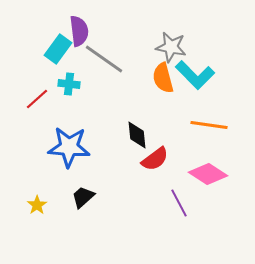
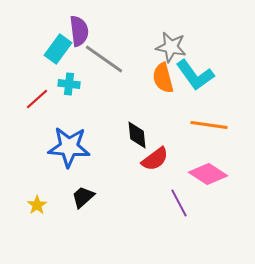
cyan L-shape: rotated 9 degrees clockwise
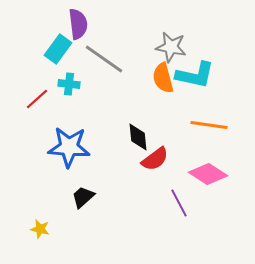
purple semicircle: moved 1 px left, 7 px up
cyan L-shape: rotated 42 degrees counterclockwise
black diamond: moved 1 px right, 2 px down
yellow star: moved 3 px right, 24 px down; rotated 24 degrees counterclockwise
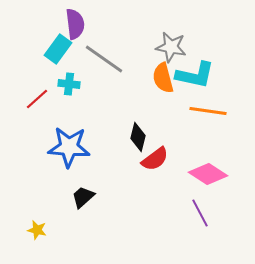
purple semicircle: moved 3 px left
orange line: moved 1 px left, 14 px up
black diamond: rotated 20 degrees clockwise
purple line: moved 21 px right, 10 px down
yellow star: moved 3 px left, 1 px down
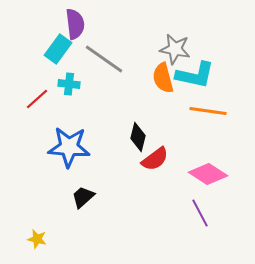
gray star: moved 4 px right, 2 px down
yellow star: moved 9 px down
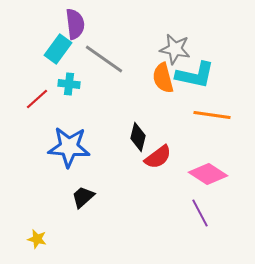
orange line: moved 4 px right, 4 px down
red semicircle: moved 3 px right, 2 px up
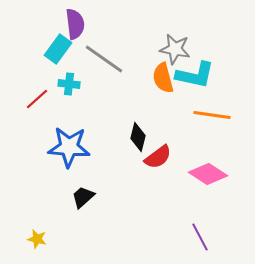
purple line: moved 24 px down
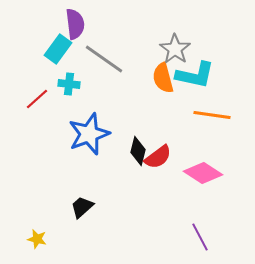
gray star: rotated 24 degrees clockwise
black diamond: moved 14 px down
blue star: moved 20 px right, 13 px up; rotated 24 degrees counterclockwise
pink diamond: moved 5 px left, 1 px up
black trapezoid: moved 1 px left, 10 px down
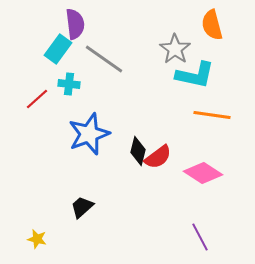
orange semicircle: moved 49 px right, 53 px up
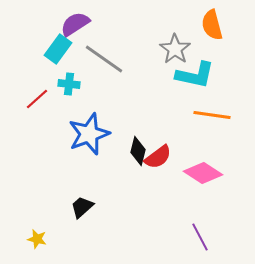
purple semicircle: rotated 116 degrees counterclockwise
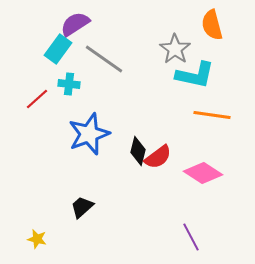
purple line: moved 9 px left
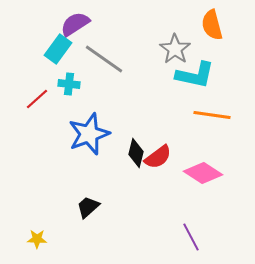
black diamond: moved 2 px left, 2 px down
black trapezoid: moved 6 px right
yellow star: rotated 12 degrees counterclockwise
